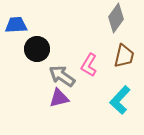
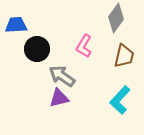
pink L-shape: moved 5 px left, 19 px up
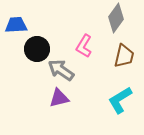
gray arrow: moved 1 px left, 6 px up
cyan L-shape: rotated 16 degrees clockwise
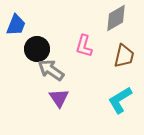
gray diamond: rotated 24 degrees clockwise
blue trapezoid: rotated 115 degrees clockwise
pink L-shape: rotated 15 degrees counterclockwise
gray arrow: moved 10 px left
purple triangle: rotated 50 degrees counterclockwise
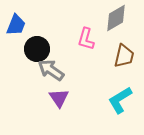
pink L-shape: moved 2 px right, 7 px up
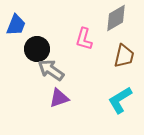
pink L-shape: moved 2 px left
purple triangle: rotated 45 degrees clockwise
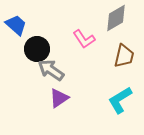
blue trapezoid: rotated 70 degrees counterclockwise
pink L-shape: rotated 50 degrees counterclockwise
purple triangle: rotated 15 degrees counterclockwise
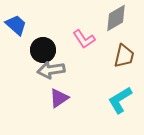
black circle: moved 6 px right, 1 px down
gray arrow: rotated 44 degrees counterclockwise
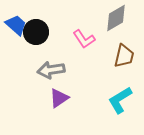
black circle: moved 7 px left, 18 px up
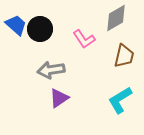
black circle: moved 4 px right, 3 px up
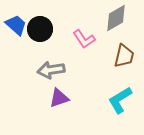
purple triangle: rotated 15 degrees clockwise
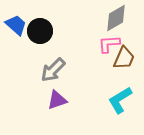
black circle: moved 2 px down
pink L-shape: moved 25 px right, 5 px down; rotated 120 degrees clockwise
brown trapezoid: moved 2 px down; rotated 10 degrees clockwise
gray arrow: moved 2 px right; rotated 36 degrees counterclockwise
purple triangle: moved 2 px left, 2 px down
